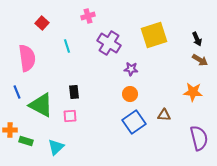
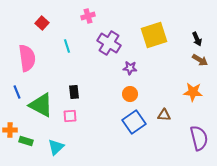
purple star: moved 1 px left, 1 px up
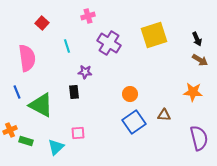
purple star: moved 45 px left, 4 px down
pink square: moved 8 px right, 17 px down
orange cross: rotated 24 degrees counterclockwise
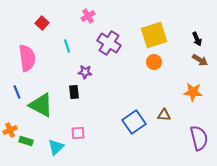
pink cross: rotated 16 degrees counterclockwise
orange circle: moved 24 px right, 32 px up
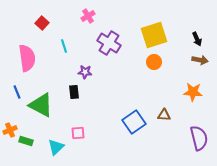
cyan line: moved 3 px left
brown arrow: rotated 21 degrees counterclockwise
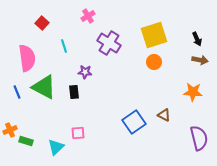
green triangle: moved 3 px right, 18 px up
brown triangle: rotated 24 degrees clockwise
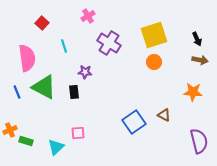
purple semicircle: moved 3 px down
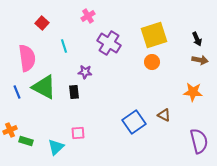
orange circle: moved 2 px left
